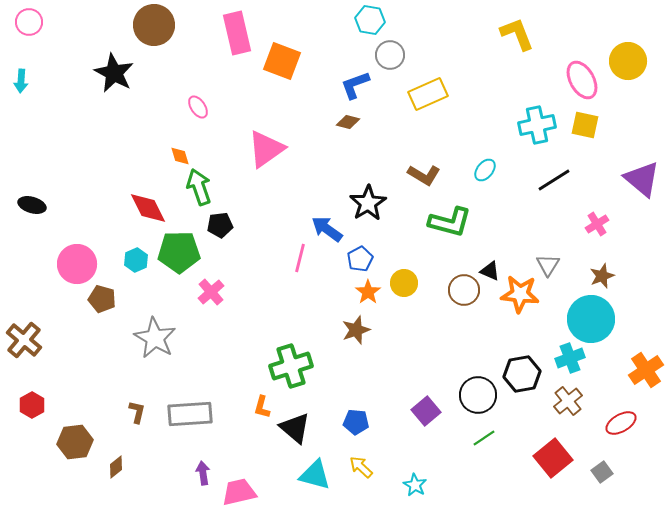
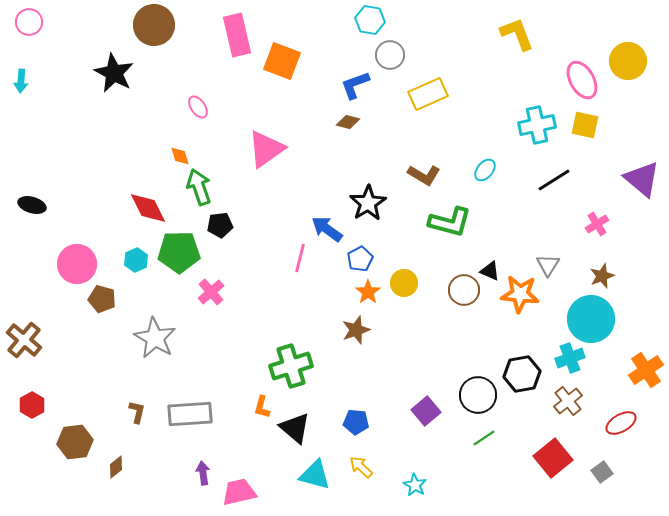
pink rectangle at (237, 33): moved 2 px down
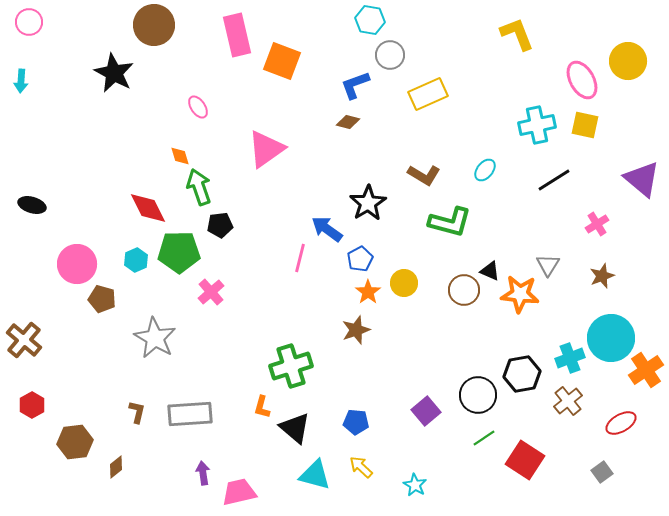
cyan circle at (591, 319): moved 20 px right, 19 px down
red square at (553, 458): moved 28 px left, 2 px down; rotated 18 degrees counterclockwise
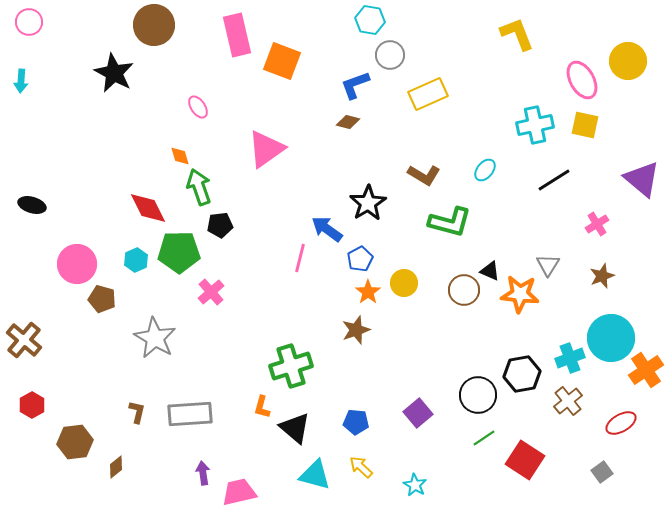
cyan cross at (537, 125): moved 2 px left
purple square at (426, 411): moved 8 px left, 2 px down
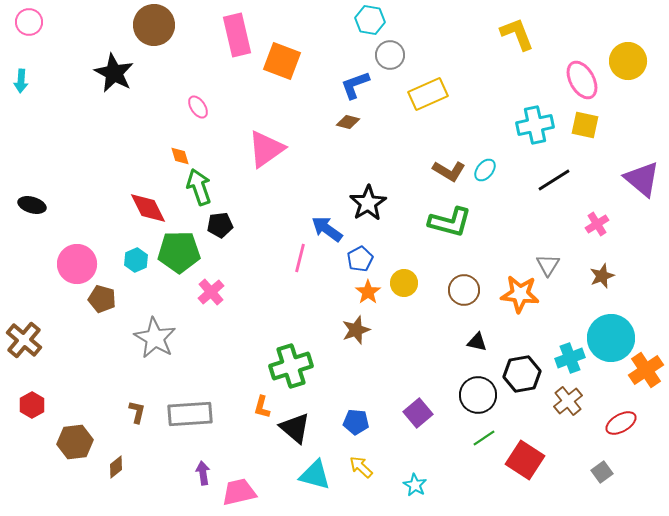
brown L-shape at (424, 175): moved 25 px right, 4 px up
black triangle at (490, 271): moved 13 px left, 71 px down; rotated 10 degrees counterclockwise
